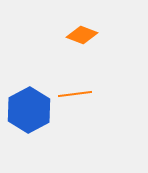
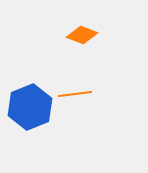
blue hexagon: moved 1 px right, 3 px up; rotated 6 degrees clockwise
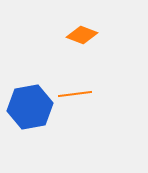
blue hexagon: rotated 12 degrees clockwise
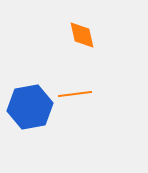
orange diamond: rotated 56 degrees clockwise
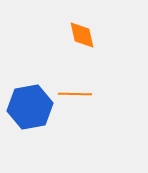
orange line: rotated 8 degrees clockwise
